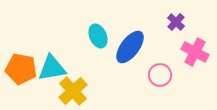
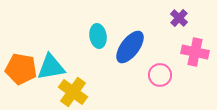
purple cross: moved 3 px right, 4 px up
cyan ellipse: rotated 15 degrees clockwise
pink cross: rotated 16 degrees counterclockwise
cyan triangle: moved 1 px left, 1 px up
yellow cross: moved 1 px down; rotated 12 degrees counterclockwise
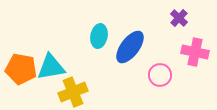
cyan ellipse: moved 1 px right; rotated 20 degrees clockwise
yellow cross: rotated 32 degrees clockwise
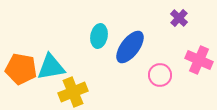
pink cross: moved 4 px right, 8 px down; rotated 12 degrees clockwise
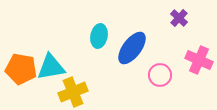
blue ellipse: moved 2 px right, 1 px down
